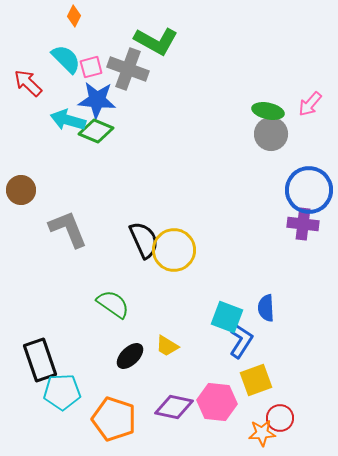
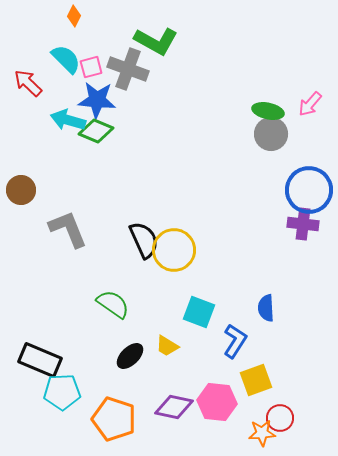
cyan square: moved 28 px left, 5 px up
blue L-shape: moved 6 px left
black rectangle: rotated 48 degrees counterclockwise
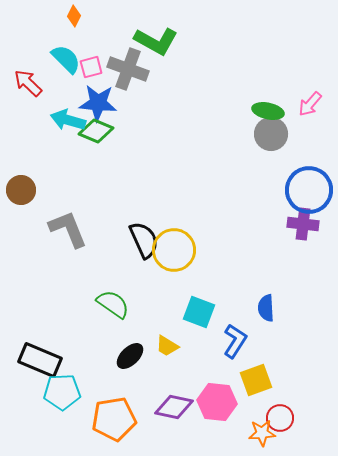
blue star: moved 1 px right, 3 px down
orange pentagon: rotated 27 degrees counterclockwise
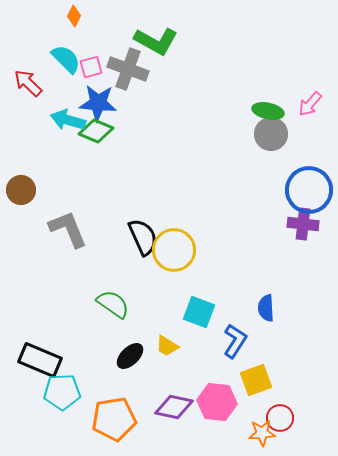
black semicircle: moved 1 px left, 3 px up
